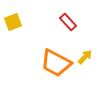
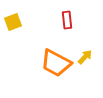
red rectangle: moved 1 px left, 2 px up; rotated 36 degrees clockwise
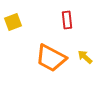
yellow arrow: rotated 91 degrees counterclockwise
orange trapezoid: moved 5 px left, 5 px up
